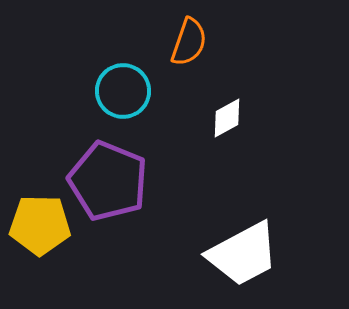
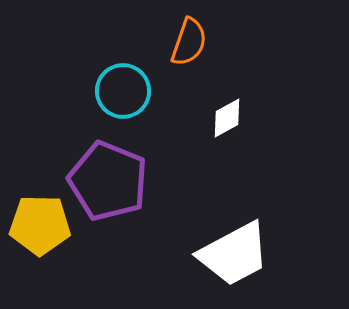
white trapezoid: moved 9 px left
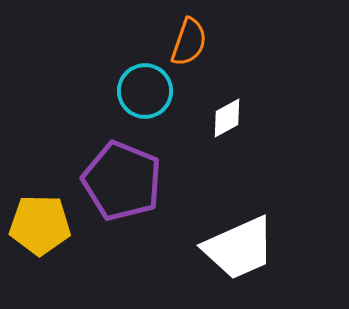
cyan circle: moved 22 px right
purple pentagon: moved 14 px right
white trapezoid: moved 5 px right, 6 px up; rotated 4 degrees clockwise
